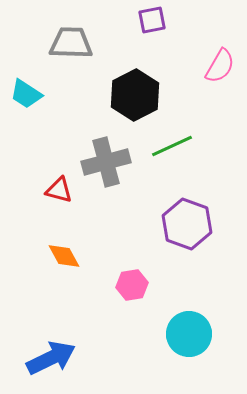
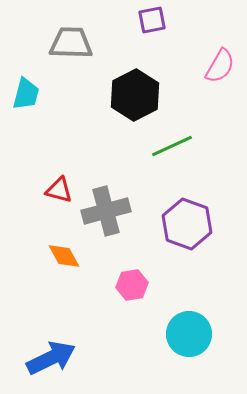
cyan trapezoid: rotated 108 degrees counterclockwise
gray cross: moved 49 px down
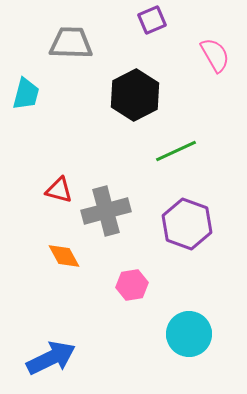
purple square: rotated 12 degrees counterclockwise
pink semicircle: moved 5 px left, 11 px up; rotated 60 degrees counterclockwise
green line: moved 4 px right, 5 px down
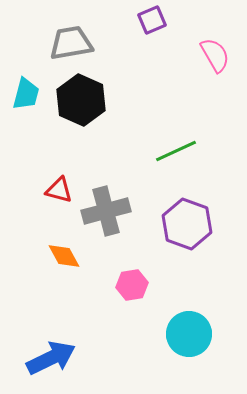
gray trapezoid: rotated 12 degrees counterclockwise
black hexagon: moved 54 px left, 5 px down; rotated 9 degrees counterclockwise
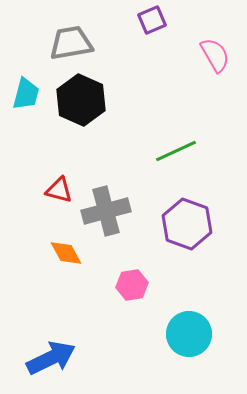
orange diamond: moved 2 px right, 3 px up
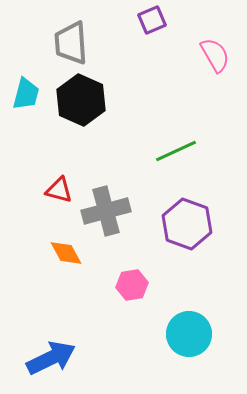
gray trapezoid: rotated 84 degrees counterclockwise
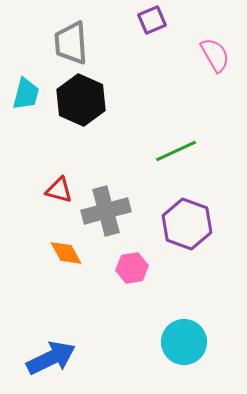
pink hexagon: moved 17 px up
cyan circle: moved 5 px left, 8 px down
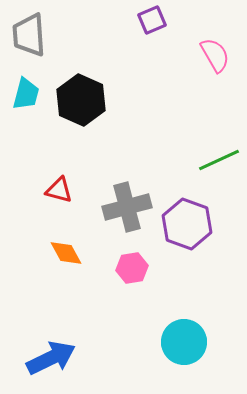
gray trapezoid: moved 42 px left, 8 px up
green line: moved 43 px right, 9 px down
gray cross: moved 21 px right, 4 px up
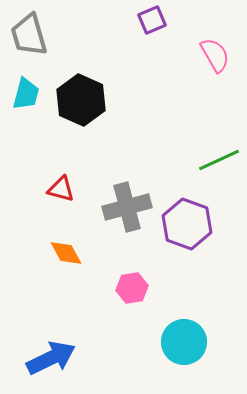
gray trapezoid: rotated 12 degrees counterclockwise
red triangle: moved 2 px right, 1 px up
pink hexagon: moved 20 px down
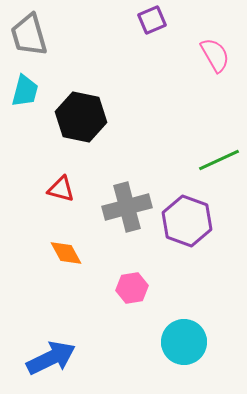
cyan trapezoid: moved 1 px left, 3 px up
black hexagon: moved 17 px down; rotated 12 degrees counterclockwise
purple hexagon: moved 3 px up
